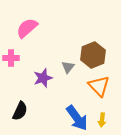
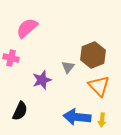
pink cross: rotated 14 degrees clockwise
purple star: moved 1 px left, 2 px down
blue arrow: moved 1 px up; rotated 132 degrees clockwise
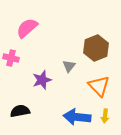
brown hexagon: moved 3 px right, 7 px up
gray triangle: moved 1 px right, 1 px up
black semicircle: rotated 126 degrees counterclockwise
yellow arrow: moved 3 px right, 4 px up
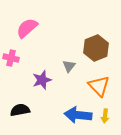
black semicircle: moved 1 px up
blue arrow: moved 1 px right, 2 px up
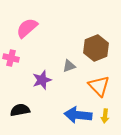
gray triangle: rotated 32 degrees clockwise
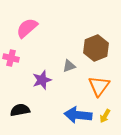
orange triangle: rotated 20 degrees clockwise
yellow arrow: rotated 24 degrees clockwise
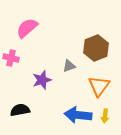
yellow arrow: rotated 24 degrees counterclockwise
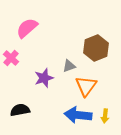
pink cross: rotated 28 degrees clockwise
purple star: moved 2 px right, 2 px up
orange triangle: moved 13 px left
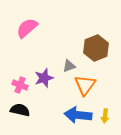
pink cross: moved 9 px right, 27 px down; rotated 21 degrees counterclockwise
orange triangle: moved 1 px left, 1 px up
black semicircle: rotated 24 degrees clockwise
